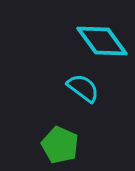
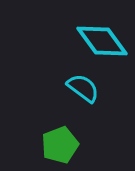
green pentagon: rotated 27 degrees clockwise
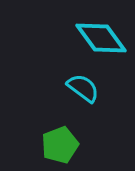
cyan diamond: moved 1 px left, 3 px up
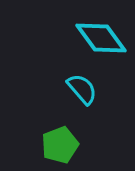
cyan semicircle: moved 1 px left, 1 px down; rotated 12 degrees clockwise
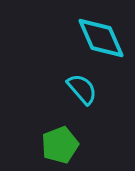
cyan diamond: rotated 12 degrees clockwise
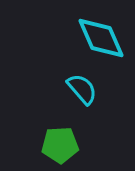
green pentagon: rotated 18 degrees clockwise
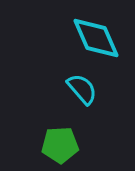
cyan diamond: moved 5 px left
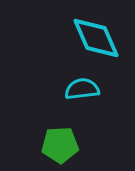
cyan semicircle: rotated 56 degrees counterclockwise
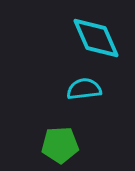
cyan semicircle: moved 2 px right
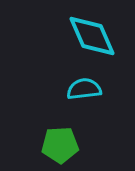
cyan diamond: moved 4 px left, 2 px up
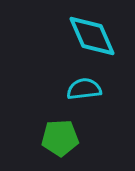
green pentagon: moved 7 px up
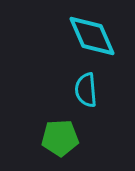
cyan semicircle: moved 2 px right, 1 px down; rotated 88 degrees counterclockwise
